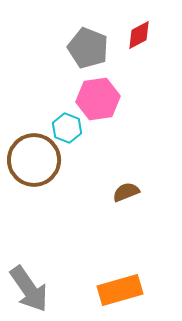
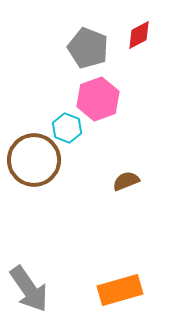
pink hexagon: rotated 12 degrees counterclockwise
brown semicircle: moved 11 px up
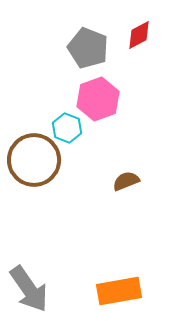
orange rectangle: moved 1 px left, 1 px down; rotated 6 degrees clockwise
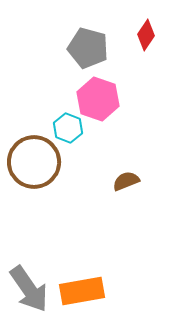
red diamond: moved 7 px right; rotated 28 degrees counterclockwise
gray pentagon: rotated 6 degrees counterclockwise
pink hexagon: rotated 21 degrees counterclockwise
cyan hexagon: moved 1 px right
brown circle: moved 2 px down
orange rectangle: moved 37 px left
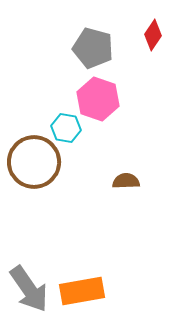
red diamond: moved 7 px right
gray pentagon: moved 5 px right
cyan hexagon: moved 2 px left; rotated 12 degrees counterclockwise
brown semicircle: rotated 20 degrees clockwise
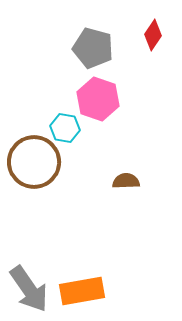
cyan hexagon: moved 1 px left
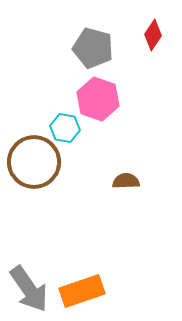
orange rectangle: rotated 9 degrees counterclockwise
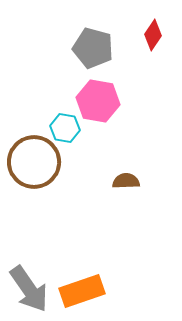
pink hexagon: moved 2 px down; rotated 9 degrees counterclockwise
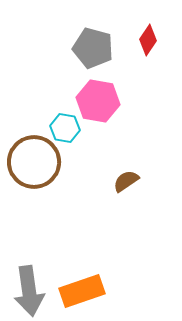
red diamond: moved 5 px left, 5 px down
brown semicircle: rotated 32 degrees counterclockwise
gray arrow: moved 2 px down; rotated 27 degrees clockwise
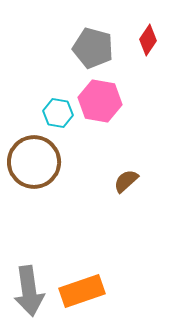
pink hexagon: moved 2 px right
cyan hexagon: moved 7 px left, 15 px up
brown semicircle: rotated 8 degrees counterclockwise
